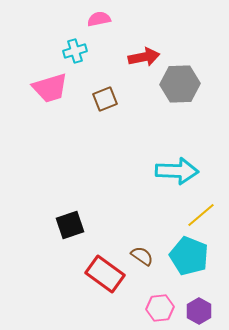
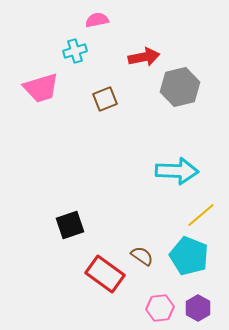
pink semicircle: moved 2 px left, 1 px down
gray hexagon: moved 3 px down; rotated 12 degrees counterclockwise
pink trapezoid: moved 9 px left
purple hexagon: moved 1 px left, 3 px up
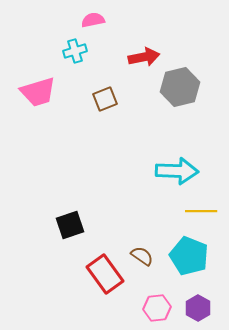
pink semicircle: moved 4 px left
pink trapezoid: moved 3 px left, 4 px down
yellow line: moved 4 px up; rotated 40 degrees clockwise
red rectangle: rotated 18 degrees clockwise
pink hexagon: moved 3 px left
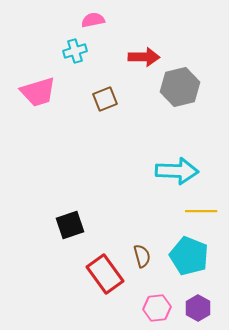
red arrow: rotated 12 degrees clockwise
brown semicircle: rotated 40 degrees clockwise
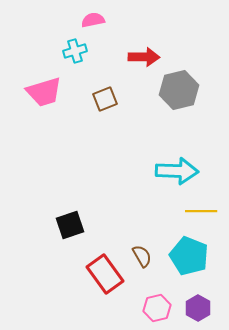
gray hexagon: moved 1 px left, 3 px down
pink trapezoid: moved 6 px right
brown semicircle: rotated 15 degrees counterclockwise
pink hexagon: rotated 8 degrees counterclockwise
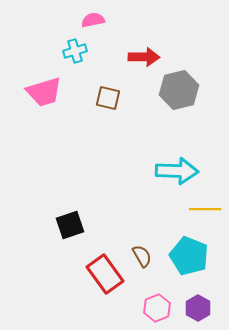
brown square: moved 3 px right, 1 px up; rotated 35 degrees clockwise
yellow line: moved 4 px right, 2 px up
pink hexagon: rotated 8 degrees counterclockwise
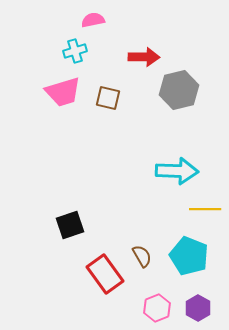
pink trapezoid: moved 19 px right
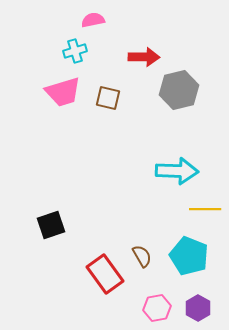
black square: moved 19 px left
pink hexagon: rotated 12 degrees clockwise
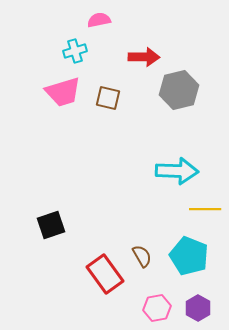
pink semicircle: moved 6 px right
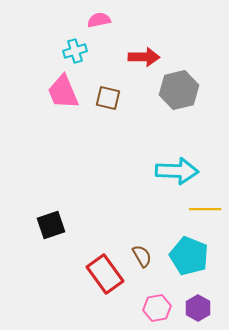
pink trapezoid: rotated 84 degrees clockwise
